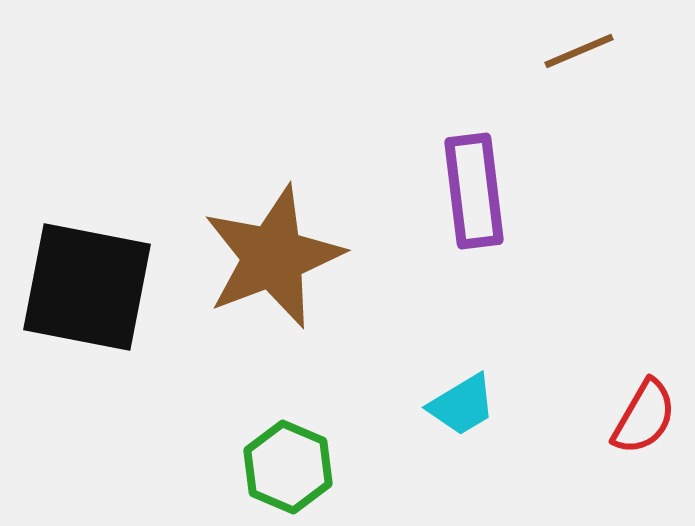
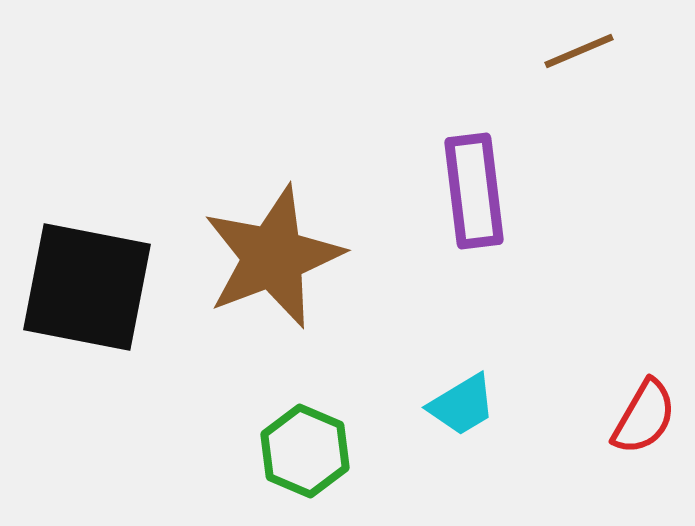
green hexagon: moved 17 px right, 16 px up
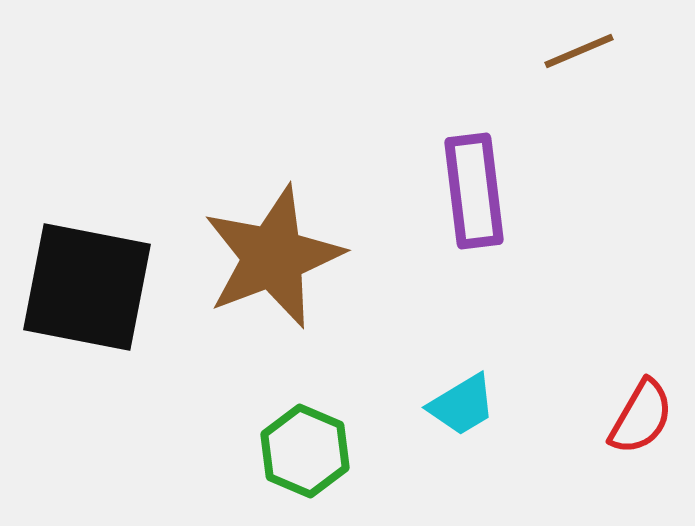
red semicircle: moved 3 px left
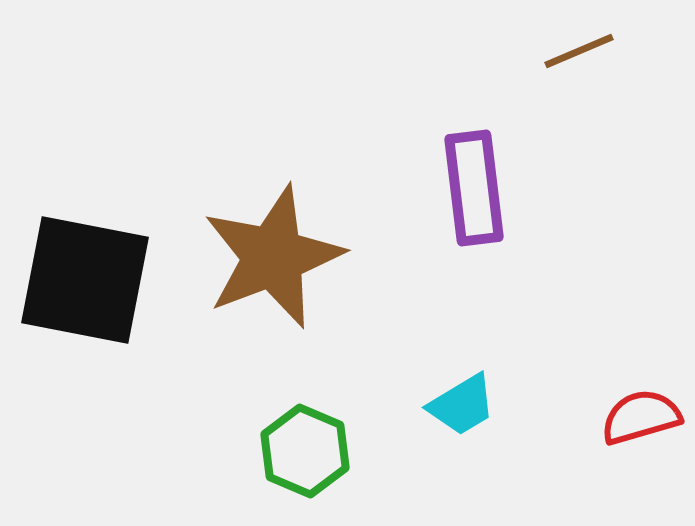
purple rectangle: moved 3 px up
black square: moved 2 px left, 7 px up
red semicircle: rotated 136 degrees counterclockwise
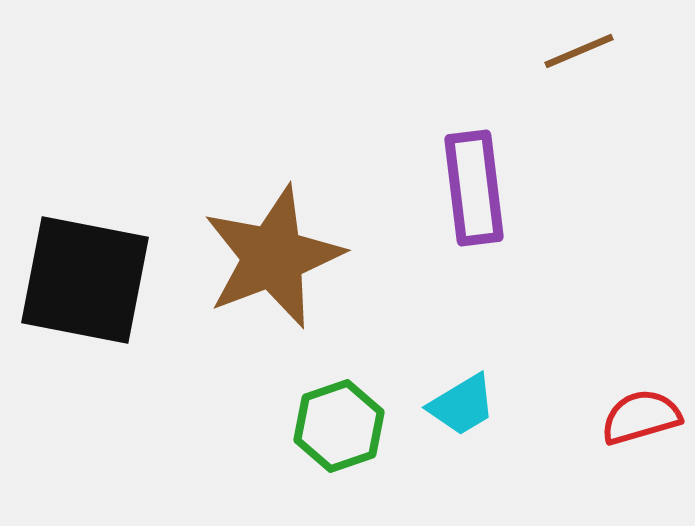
green hexagon: moved 34 px right, 25 px up; rotated 18 degrees clockwise
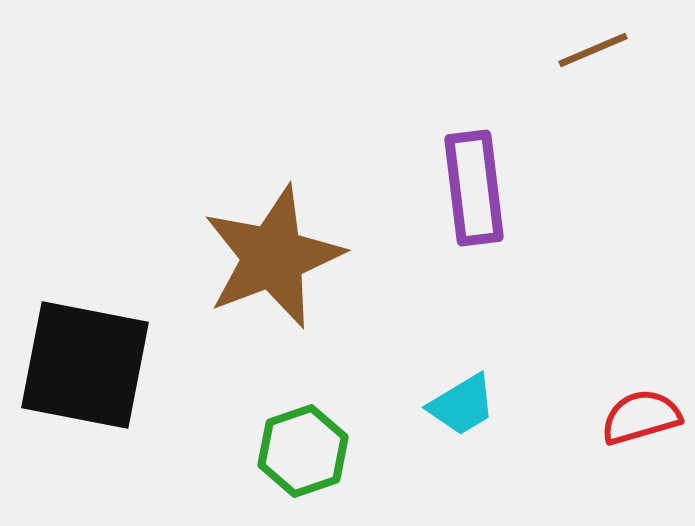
brown line: moved 14 px right, 1 px up
black square: moved 85 px down
green hexagon: moved 36 px left, 25 px down
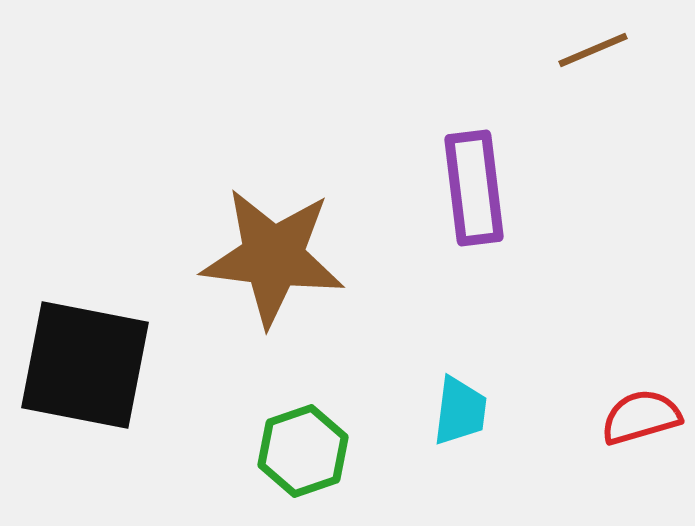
brown star: rotated 28 degrees clockwise
cyan trapezoid: moved 2 px left, 6 px down; rotated 52 degrees counterclockwise
